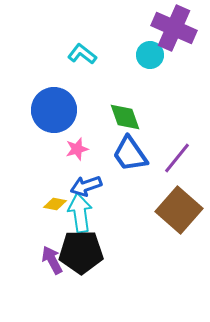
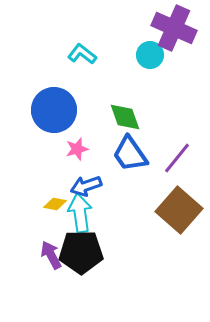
purple arrow: moved 1 px left, 5 px up
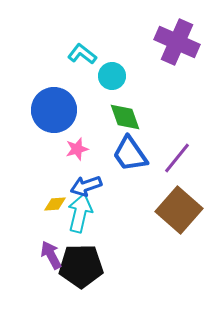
purple cross: moved 3 px right, 14 px down
cyan circle: moved 38 px left, 21 px down
yellow diamond: rotated 15 degrees counterclockwise
cyan arrow: rotated 21 degrees clockwise
black pentagon: moved 14 px down
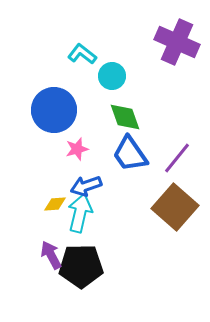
brown square: moved 4 px left, 3 px up
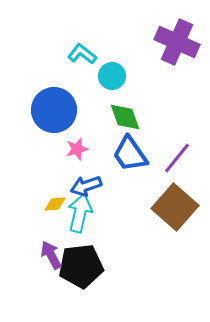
black pentagon: rotated 6 degrees counterclockwise
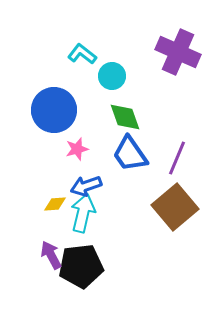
purple cross: moved 1 px right, 10 px down
purple line: rotated 16 degrees counterclockwise
brown square: rotated 9 degrees clockwise
cyan arrow: moved 3 px right
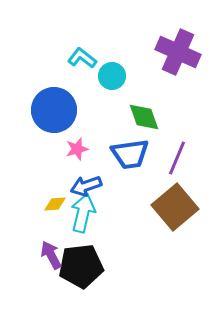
cyan L-shape: moved 4 px down
green diamond: moved 19 px right
blue trapezoid: rotated 63 degrees counterclockwise
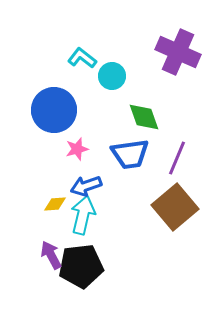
cyan arrow: moved 2 px down
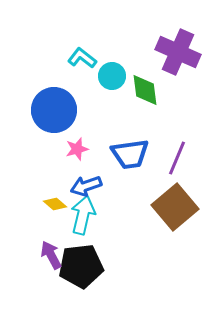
green diamond: moved 1 px right, 27 px up; rotated 12 degrees clockwise
yellow diamond: rotated 45 degrees clockwise
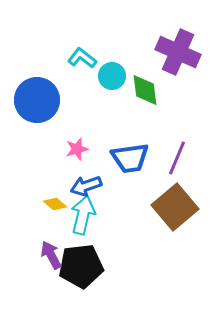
blue circle: moved 17 px left, 10 px up
blue trapezoid: moved 4 px down
